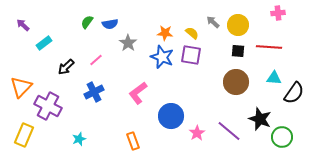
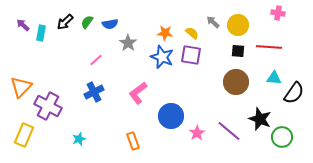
pink cross: rotated 16 degrees clockwise
cyan rectangle: moved 3 px left, 10 px up; rotated 42 degrees counterclockwise
black arrow: moved 1 px left, 45 px up
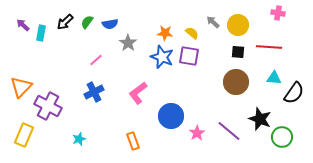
black square: moved 1 px down
purple square: moved 2 px left, 1 px down
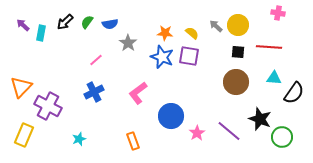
gray arrow: moved 3 px right, 4 px down
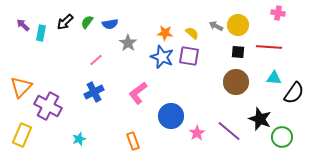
gray arrow: rotated 16 degrees counterclockwise
yellow rectangle: moved 2 px left
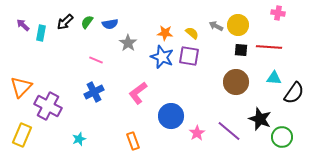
black square: moved 3 px right, 2 px up
pink line: rotated 64 degrees clockwise
